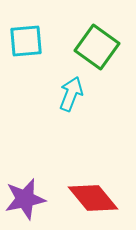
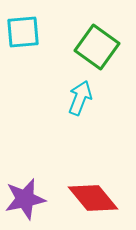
cyan square: moved 3 px left, 9 px up
cyan arrow: moved 9 px right, 4 px down
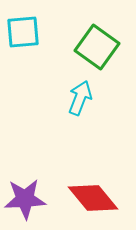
purple star: rotated 9 degrees clockwise
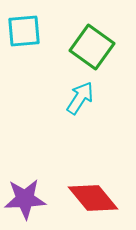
cyan square: moved 1 px right, 1 px up
green square: moved 5 px left
cyan arrow: rotated 12 degrees clockwise
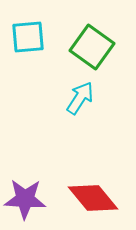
cyan square: moved 4 px right, 6 px down
purple star: rotated 6 degrees clockwise
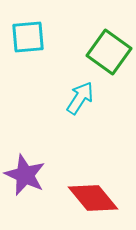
green square: moved 17 px right, 5 px down
purple star: moved 24 px up; rotated 21 degrees clockwise
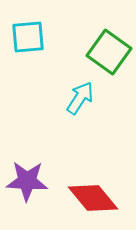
purple star: moved 2 px right, 6 px down; rotated 21 degrees counterclockwise
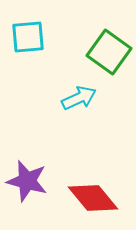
cyan arrow: moved 1 px left; rotated 32 degrees clockwise
purple star: rotated 12 degrees clockwise
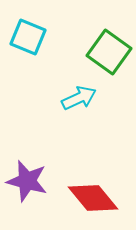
cyan square: rotated 27 degrees clockwise
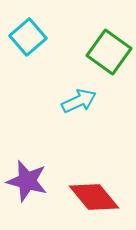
cyan square: rotated 27 degrees clockwise
cyan arrow: moved 3 px down
red diamond: moved 1 px right, 1 px up
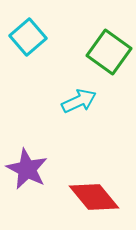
purple star: moved 12 px up; rotated 12 degrees clockwise
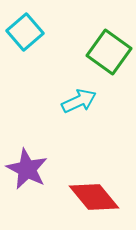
cyan square: moved 3 px left, 5 px up
